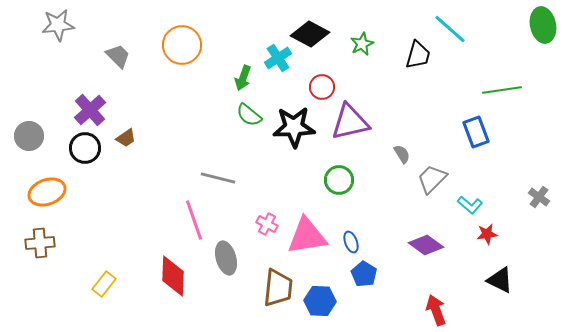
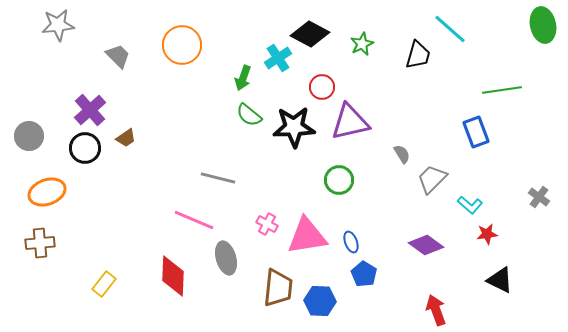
pink line at (194, 220): rotated 48 degrees counterclockwise
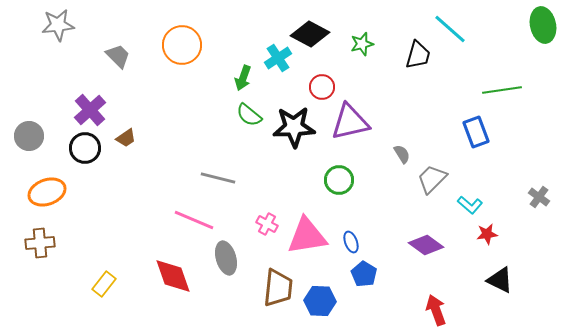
green star at (362, 44): rotated 10 degrees clockwise
red diamond at (173, 276): rotated 21 degrees counterclockwise
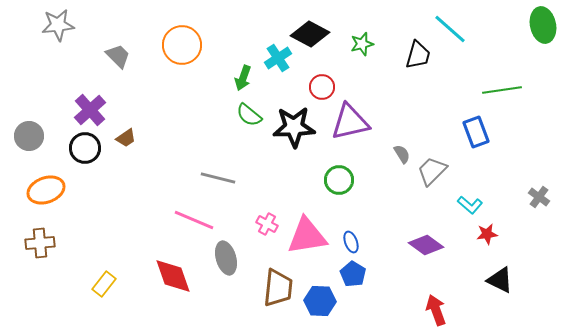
gray trapezoid at (432, 179): moved 8 px up
orange ellipse at (47, 192): moved 1 px left, 2 px up
blue pentagon at (364, 274): moved 11 px left
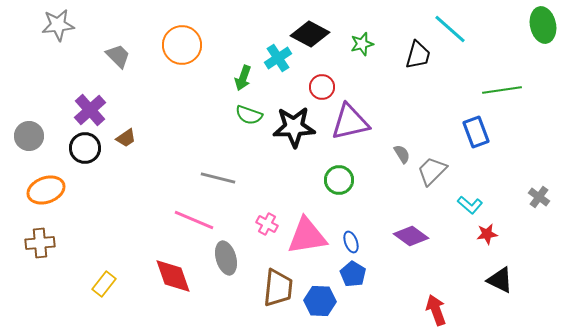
green semicircle at (249, 115): rotated 20 degrees counterclockwise
purple diamond at (426, 245): moved 15 px left, 9 px up
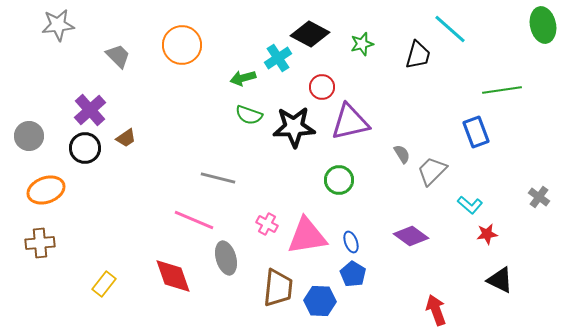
green arrow at (243, 78): rotated 55 degrees clockwise
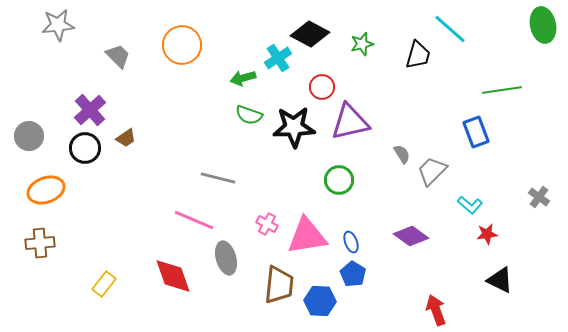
brown trapezoid at (278, 288): moved 1 px right, 3 px up
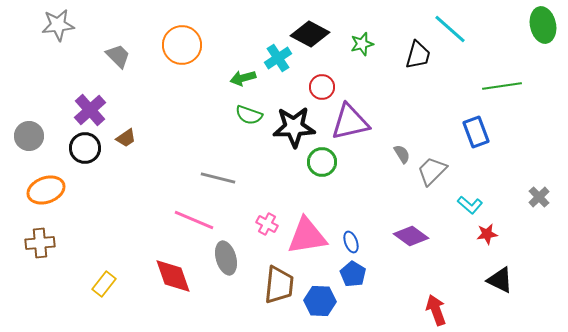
green line at (502, 90): moved 4 px up
green circle at (339, 180): moved 17 px left, 18 px up
gray cross at (539, 197): rotated 10 degrees clockwise
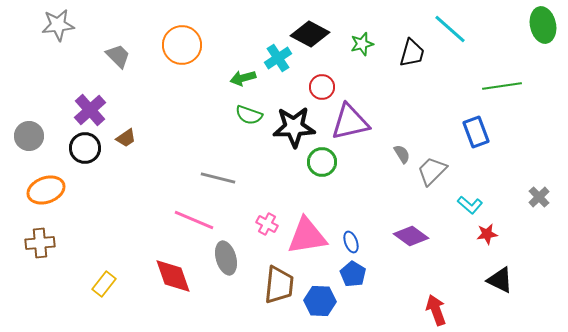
black trapezoid at (418, 55): moved 6 px left, 2 px up
